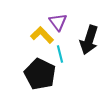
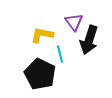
purple triangle: moved 16 px right
yellow L-shape: rotated 35 degrees counterclockwise
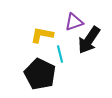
purple triangle: rotated 48 degrees clockwise
black arrow: rotated 16 degrees clockwise
